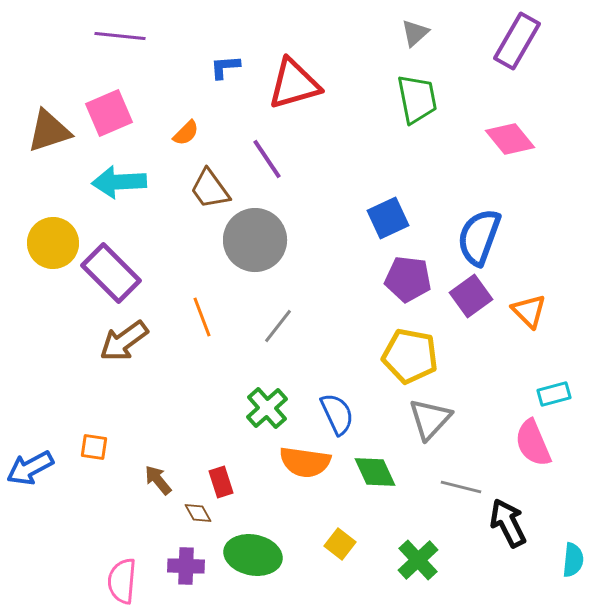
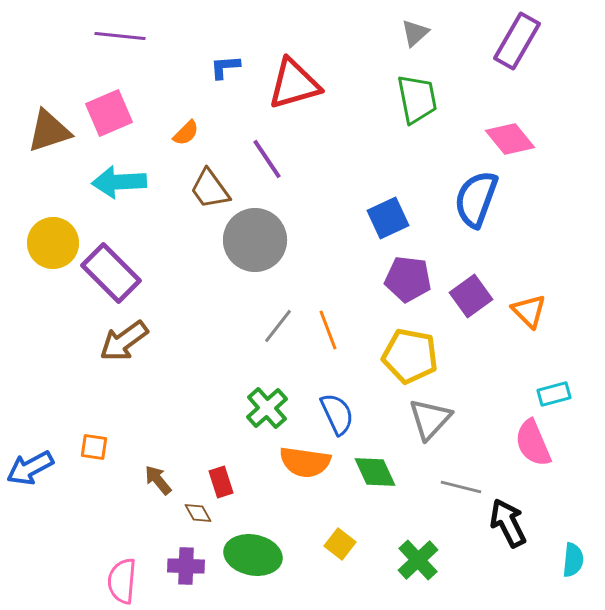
blue semicircle at (479, 237): moved 3 px left, 38 px up
orange line at (202, 317): moved 126 px right, 13 px down
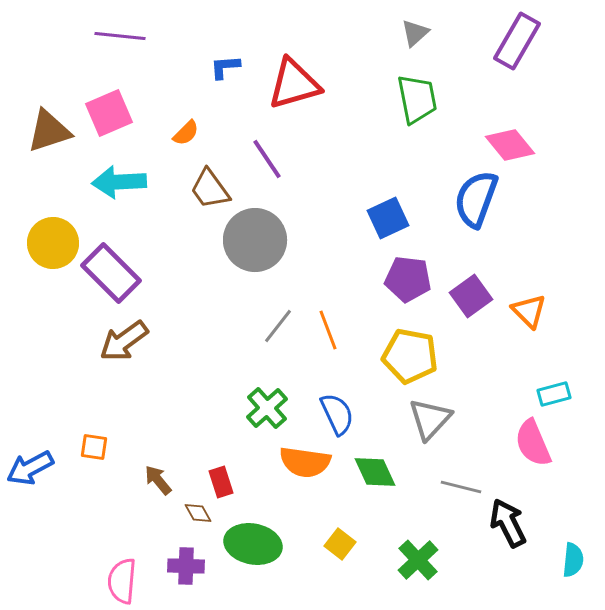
pink diamond at (510, 139): moved 6 px down
green ellipse at (253, 555): moved 11 px up
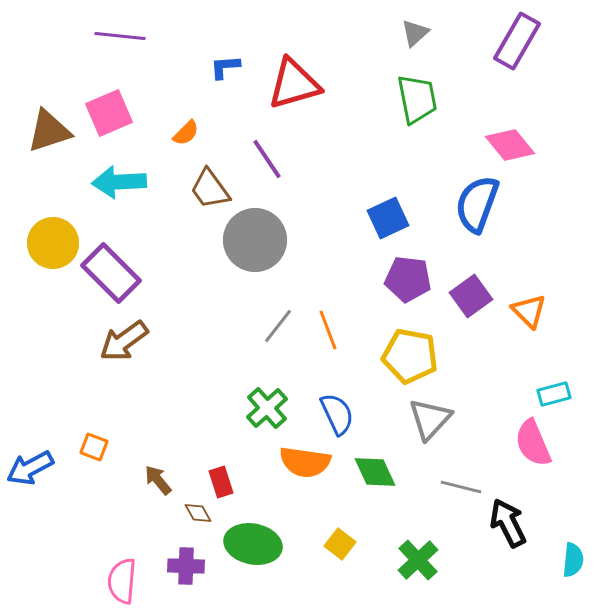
blue semicircle at (476, 199): moved 1 px right, 5 px down
orange square at (94, 447): rotated 12 degrees clockwise
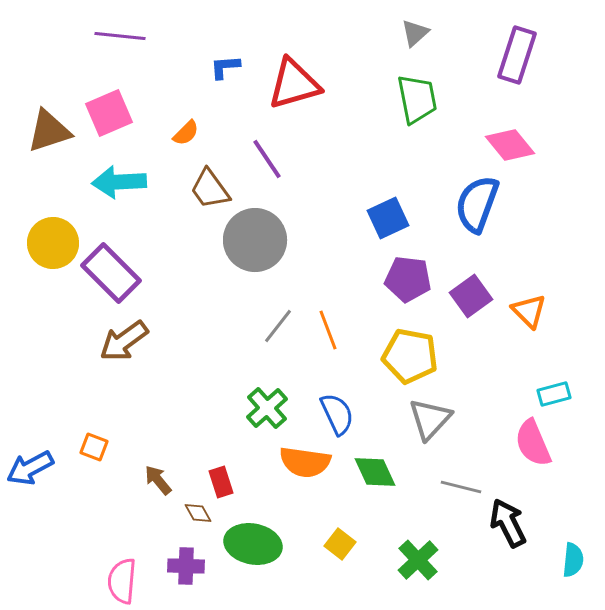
purple rectangle at (517, 41): moved 14 px down; rotated 12 degrees counterclockwise
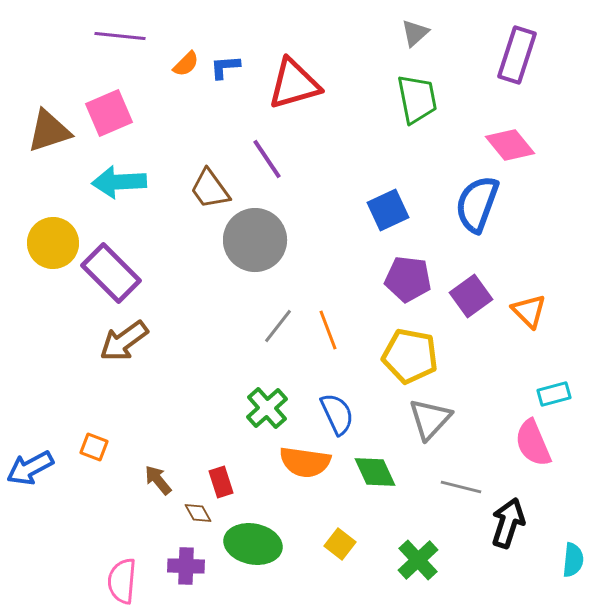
orange semicircle at (186, 133): moved 69 px up
blue square at (388, 218): moved 8 px up
black arrow at (508, 523): rotated 45 degrees clockwise
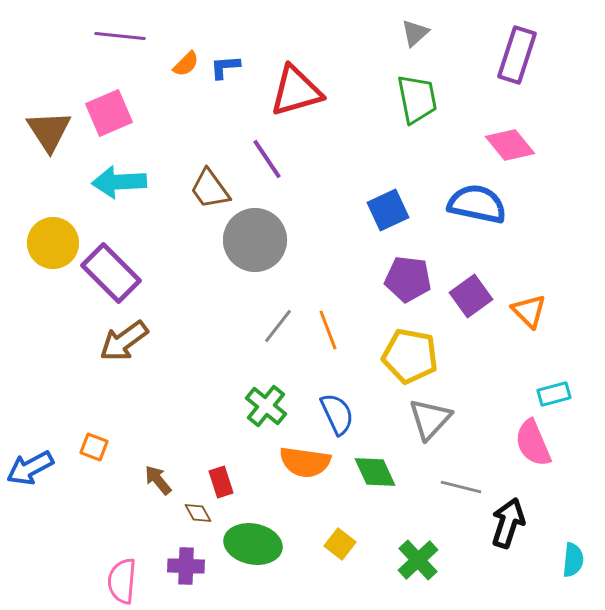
red triangle at (294, 84): moved 2 px right, 7 px down
brown triangle at (49, 131): rotated 45 degrees counterclockwise
blue semicircle at (477, 204): rotated 82 degrees clockwise
green cross at (267, 408): moved 1 px left, 2 px up; rotated 9 degrees counterclockwise
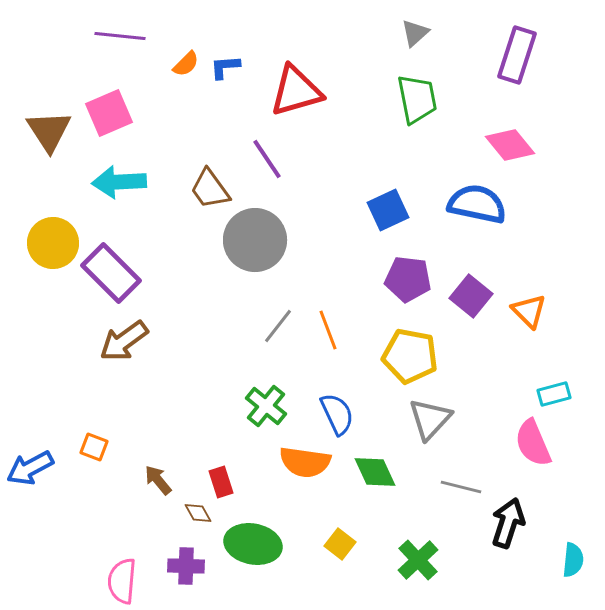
purple square at (471, 296): rotated 15 degrees counterclockwise
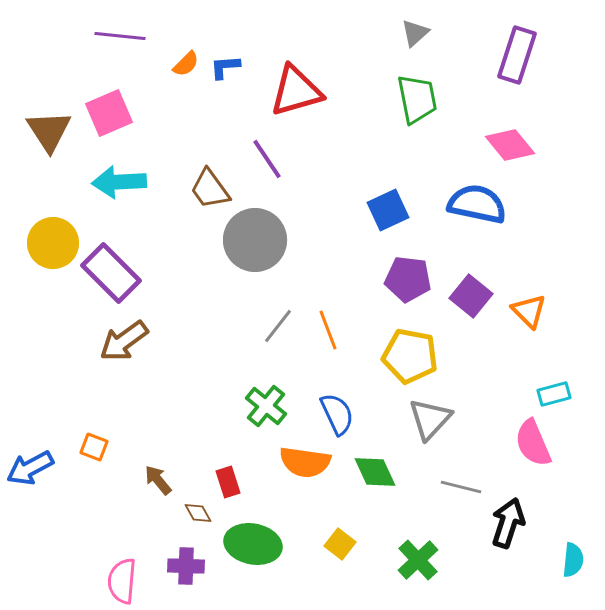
red rectangle at (221, 482): moved 7 px right
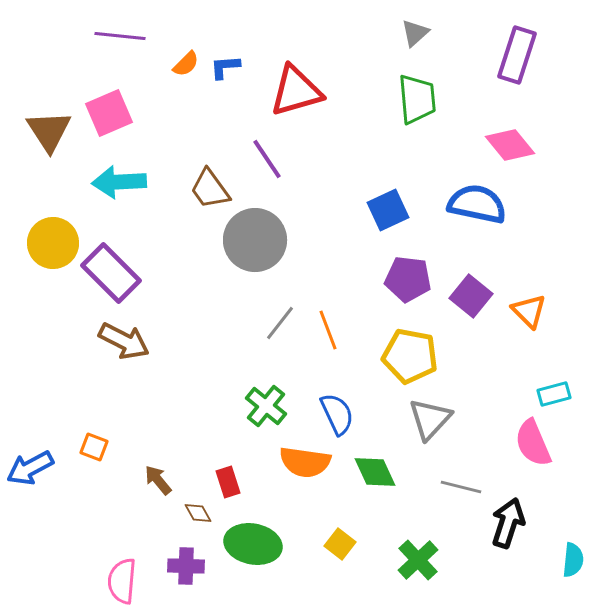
green trapezoid at (417, 99): rotated 6 degrees clockwise
gray line at (278, 326): moved 2 px right, 3 px up
brown arrow at (124, 341): rotated 117 degrees counterclockwise
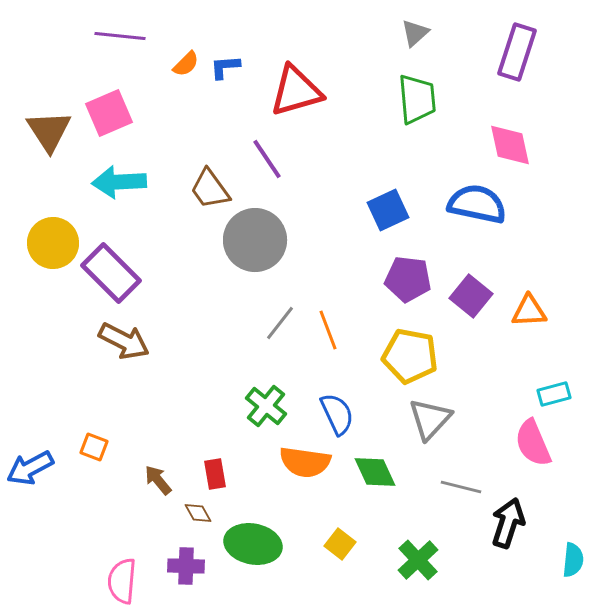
purple rectangle at (517, 55): moved 3 px up
pink diamond at (510, 145): rotated 27 degrees clockwise
orange triangle at (529, 311): rotated 48 degrees counterclockwise
red rectangle at (228, 482): moved 13 px left, 8 px up; rotated 8 degrees clockwise
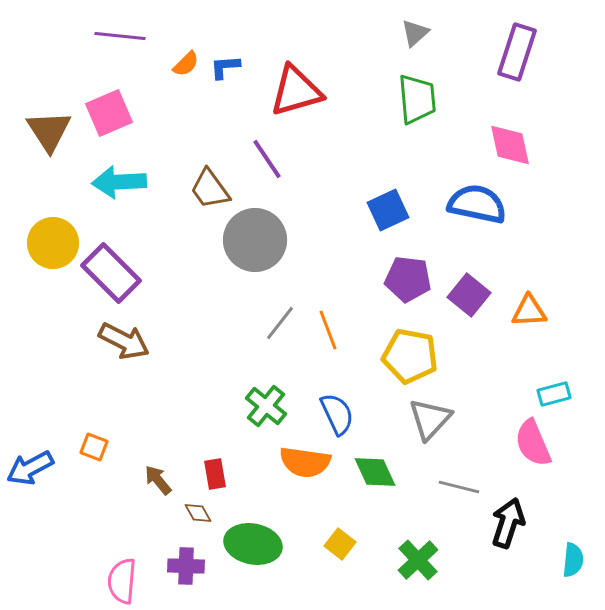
purple square at (471, 296): moved 2 px left, 1 px up
gray line at (461, 487): moved 2 px left
